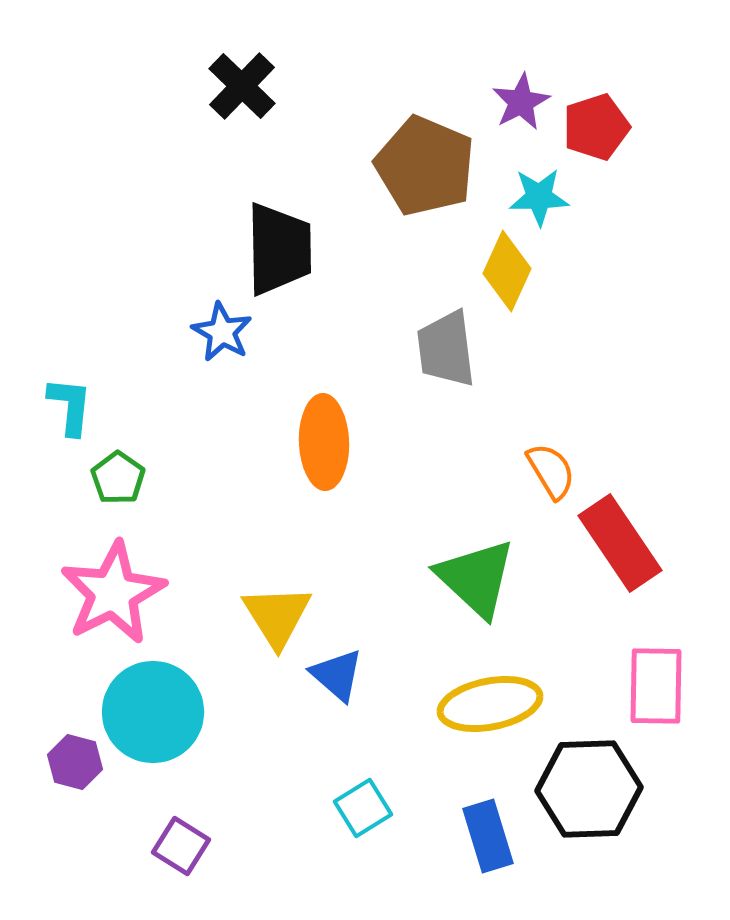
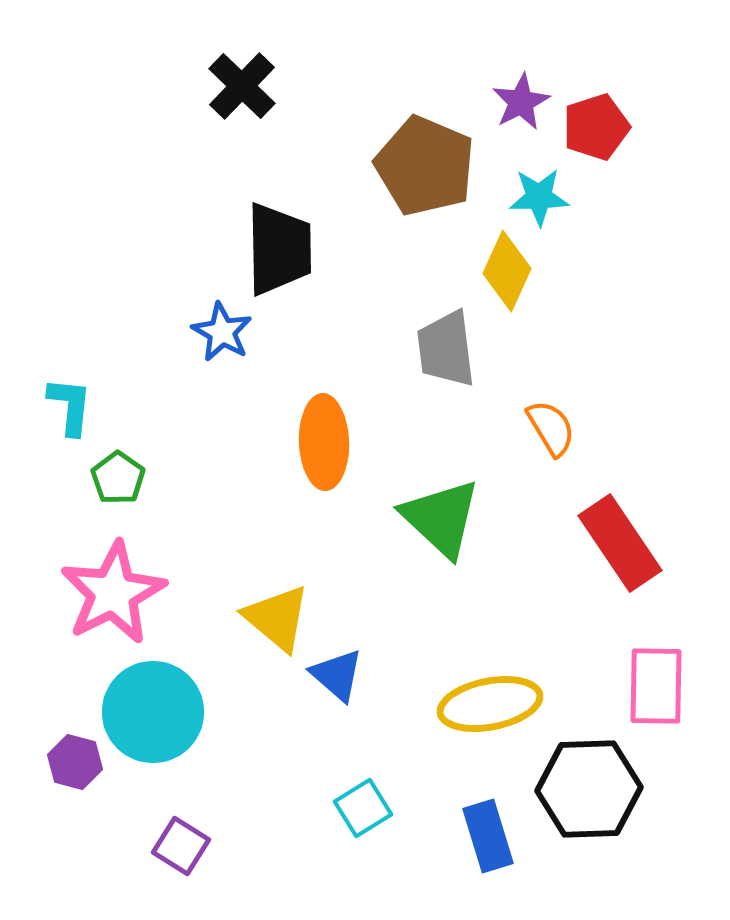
orange semicircle: moved 43 px up
green triangle: moved 35 px left, 60 px up
yellow triangle: moved 2 px down; rotated 18 degrees counterclockwise
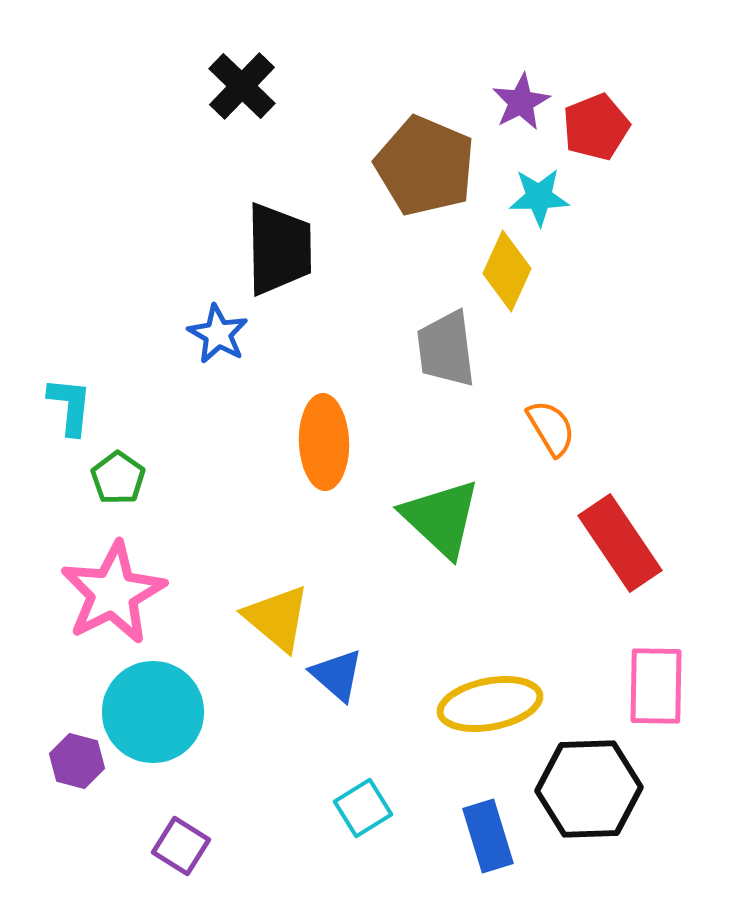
red pentagon: rotated 4 degrees counterclockwise
blue star: moved 4 px left, 2 px down
purple hexagon: moved 2 px right, 1 px up
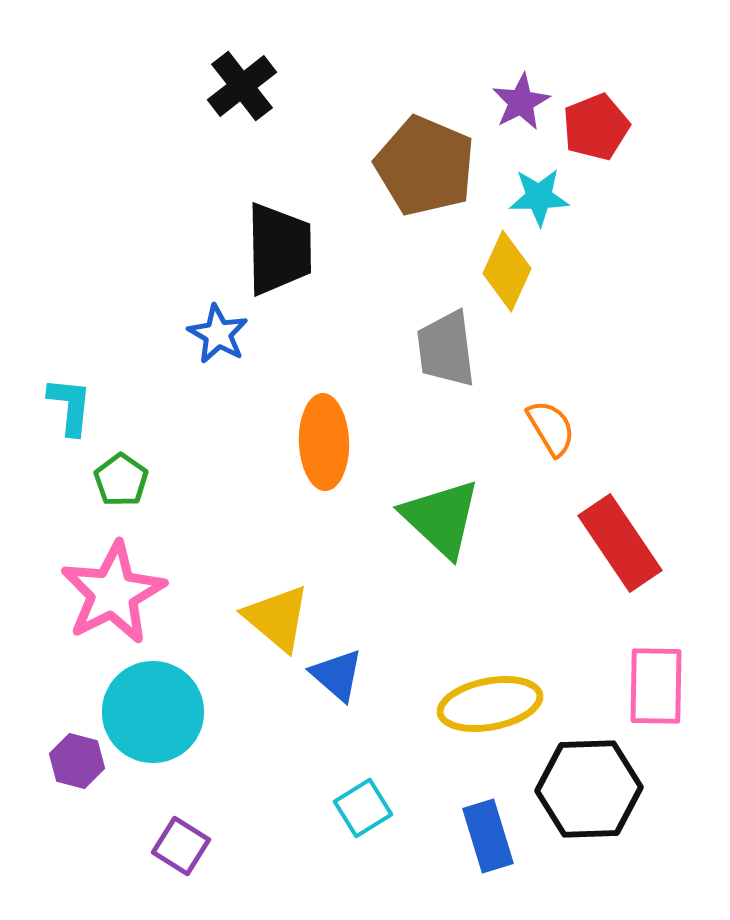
black cross: rotated 8 degrees clockwise
green pentagon: moved 3 px right, 2 px down
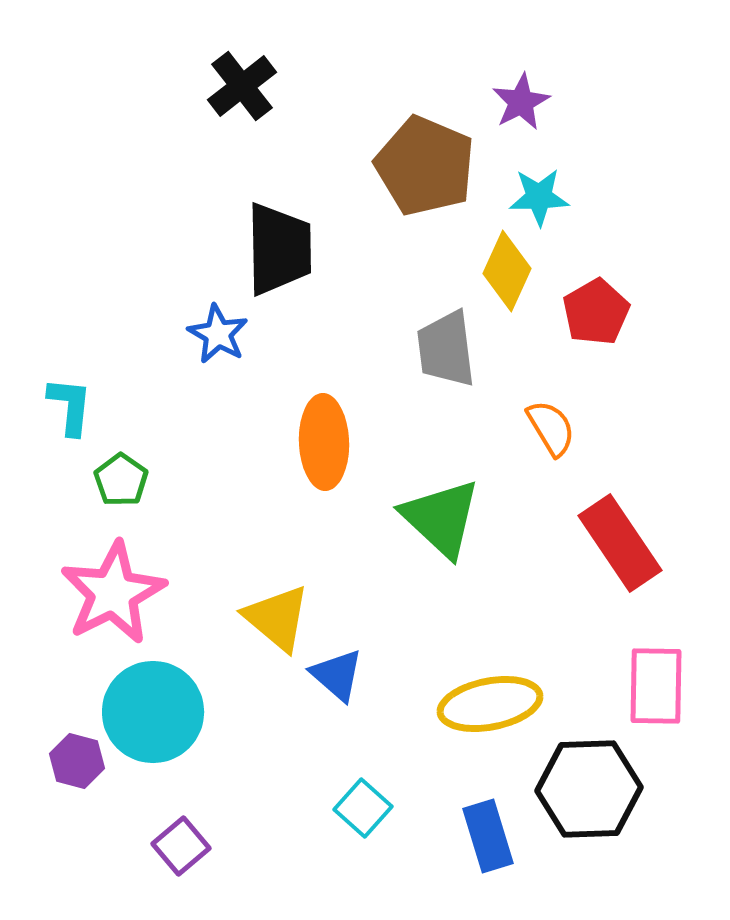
red pentagon: moved 185 px down; rotated 8 degrees counterclockwise
cyan square: rotated 16 degrees counterclockwise
purple square: rotated 18 degrees clockwise
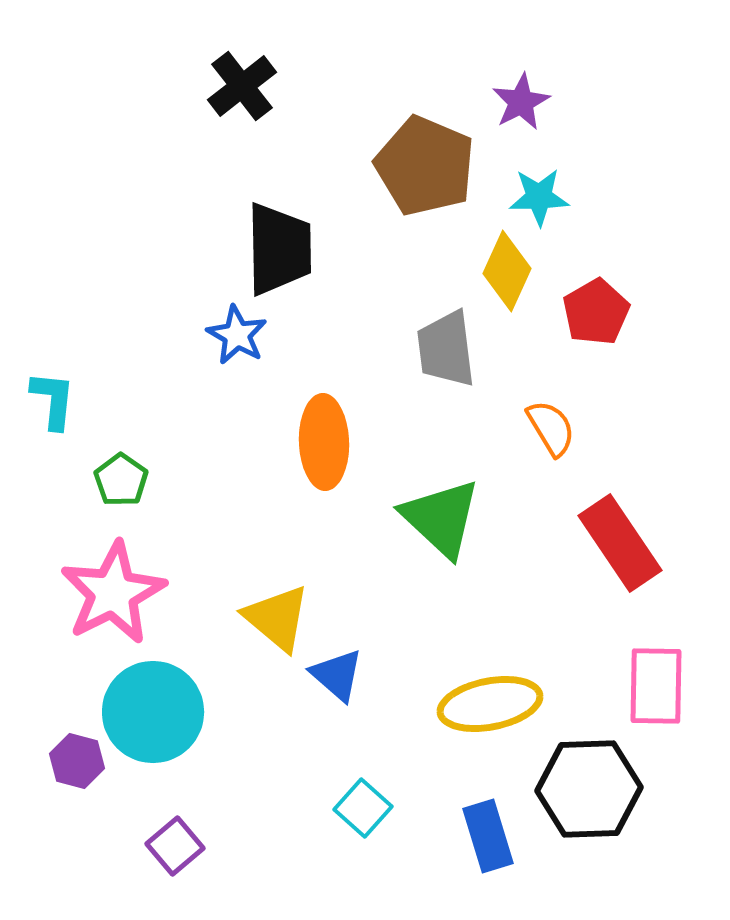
blue star: moved 19 px right, 1 px down
cyan L-shape: moved 17 px left, 6 px up
purple square: moved 6 px left
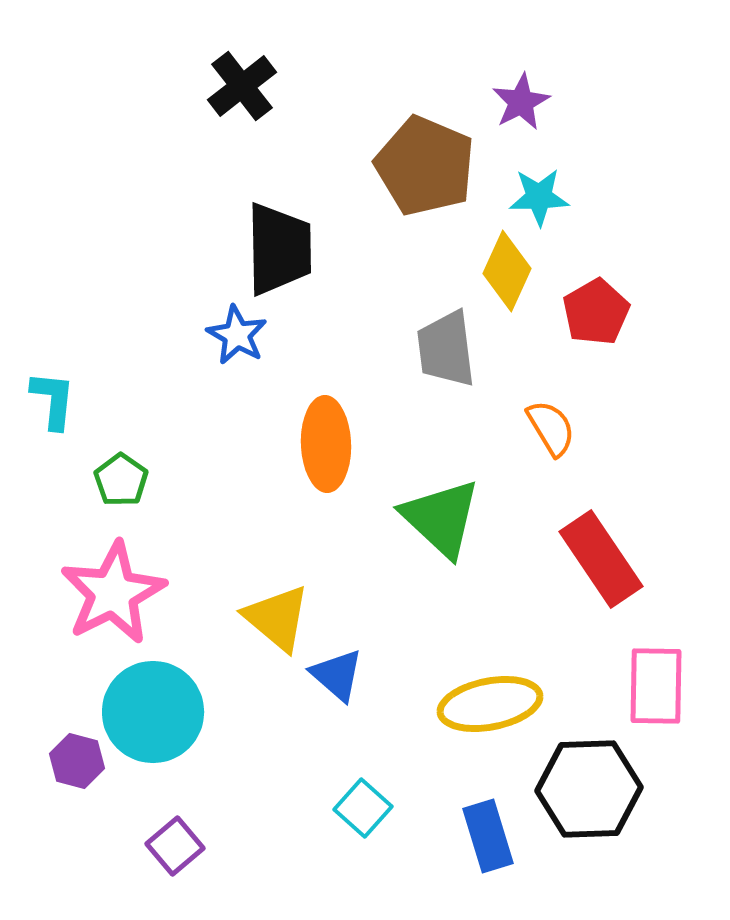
orange ellipse: moved 2 px right, 2 px down
red rectangle: moved 19 px left, 16 px down
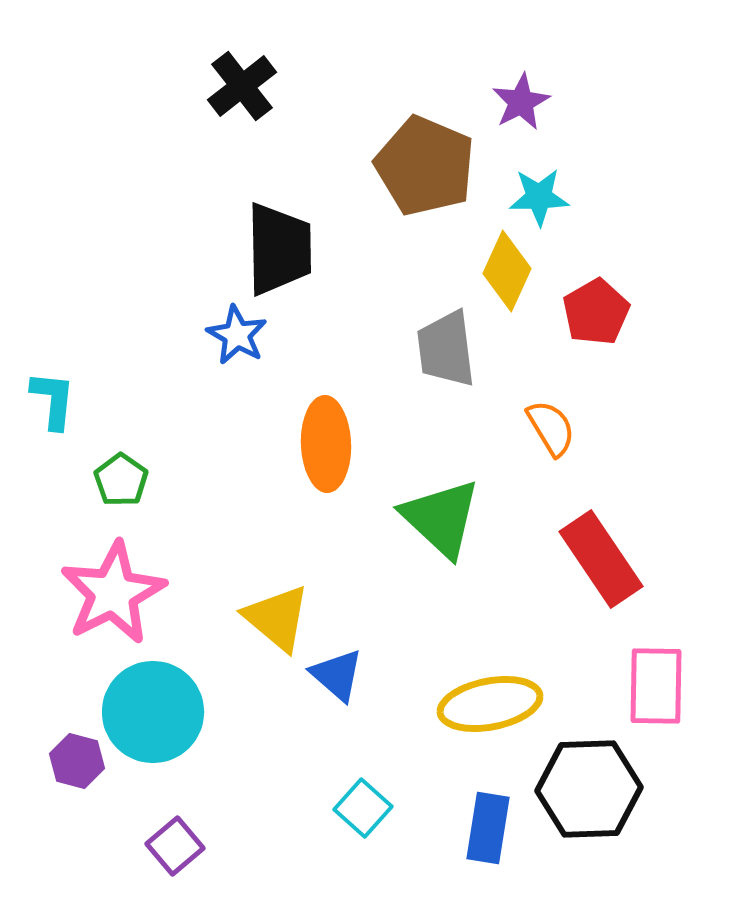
blue rectangle: moved 8 px up; rotated 26 degrees clockwise
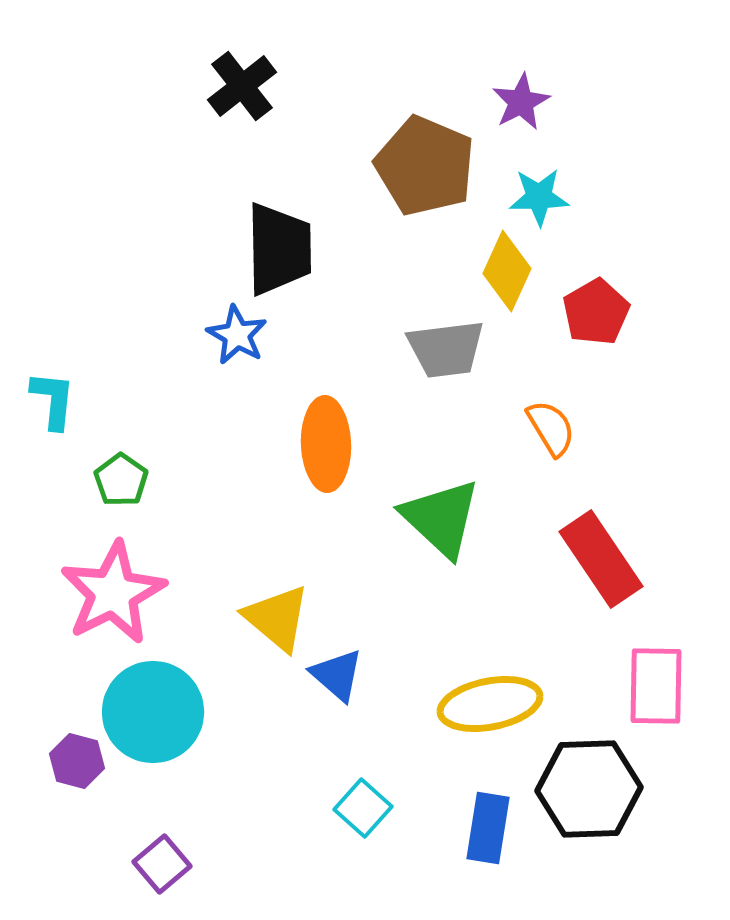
gray trapezoid: rotated 90 degrees counterclockwise
purple square: moved 13 px left, 18 px down
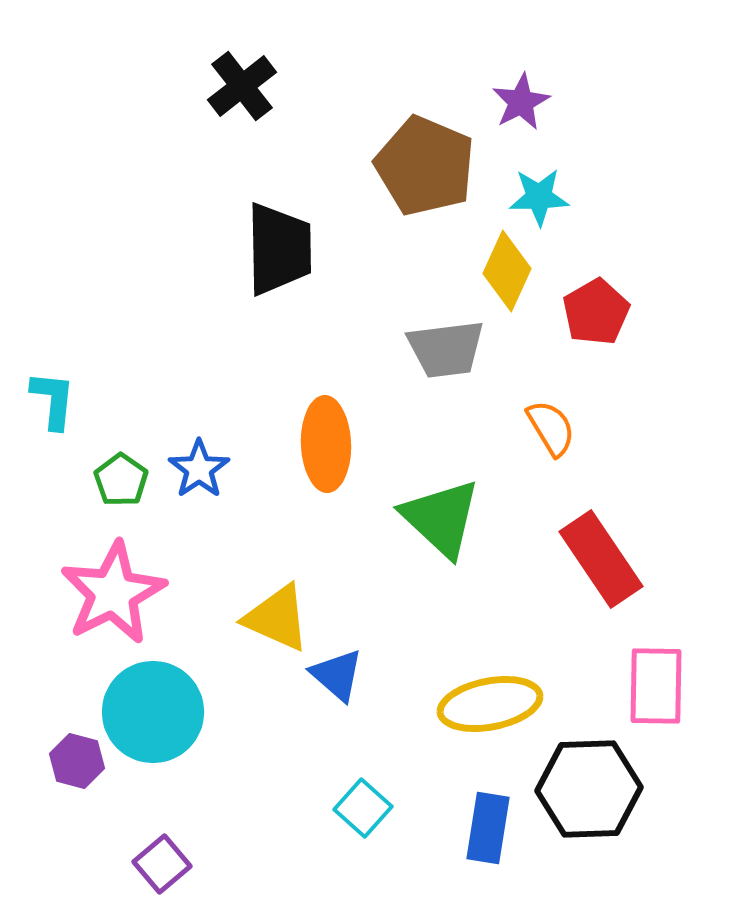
blue star: moved 38 px left, 134 px down; rotated 8 degrees clockwise
yellow triangle: rotated 16 degrees counterclockwise
